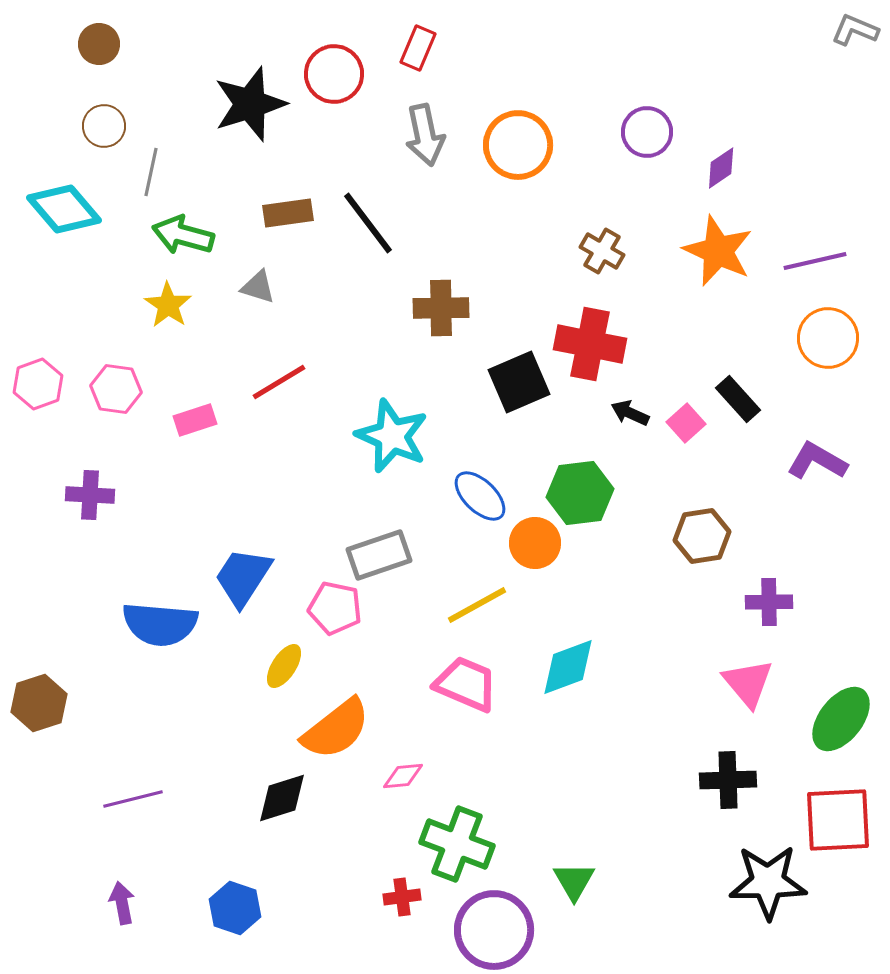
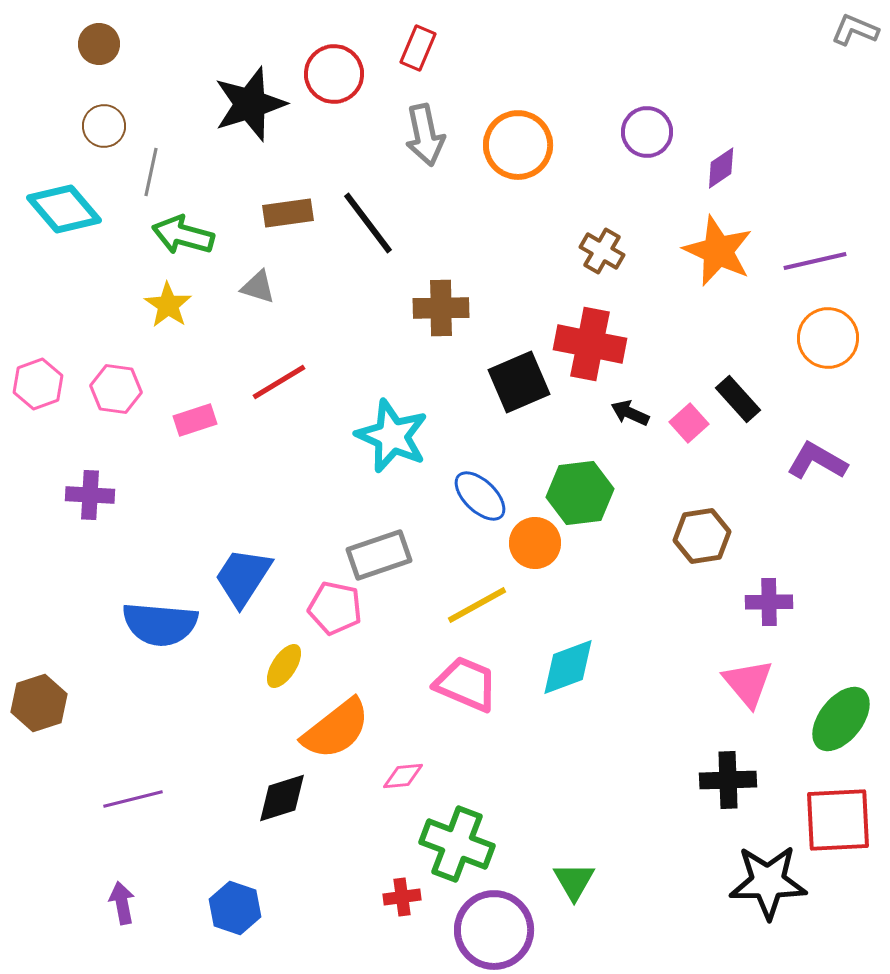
pink square at (686, 423): moved 3 px right
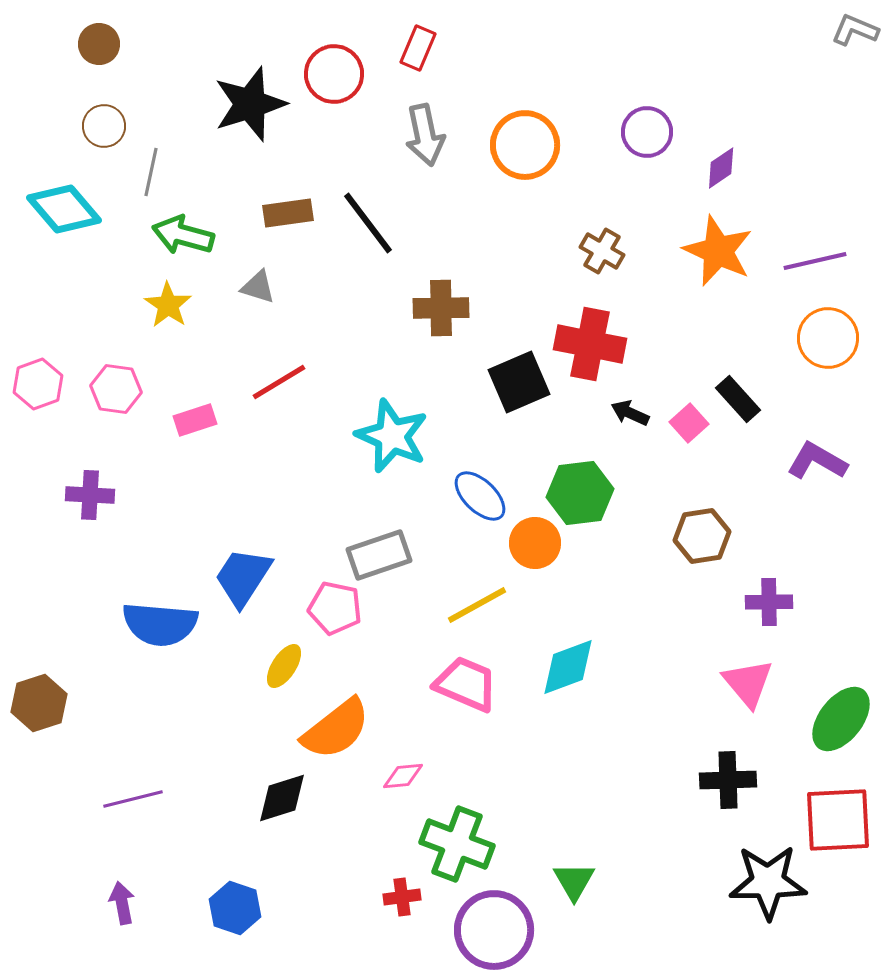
orange circle at (518, 145): moved 7 px right
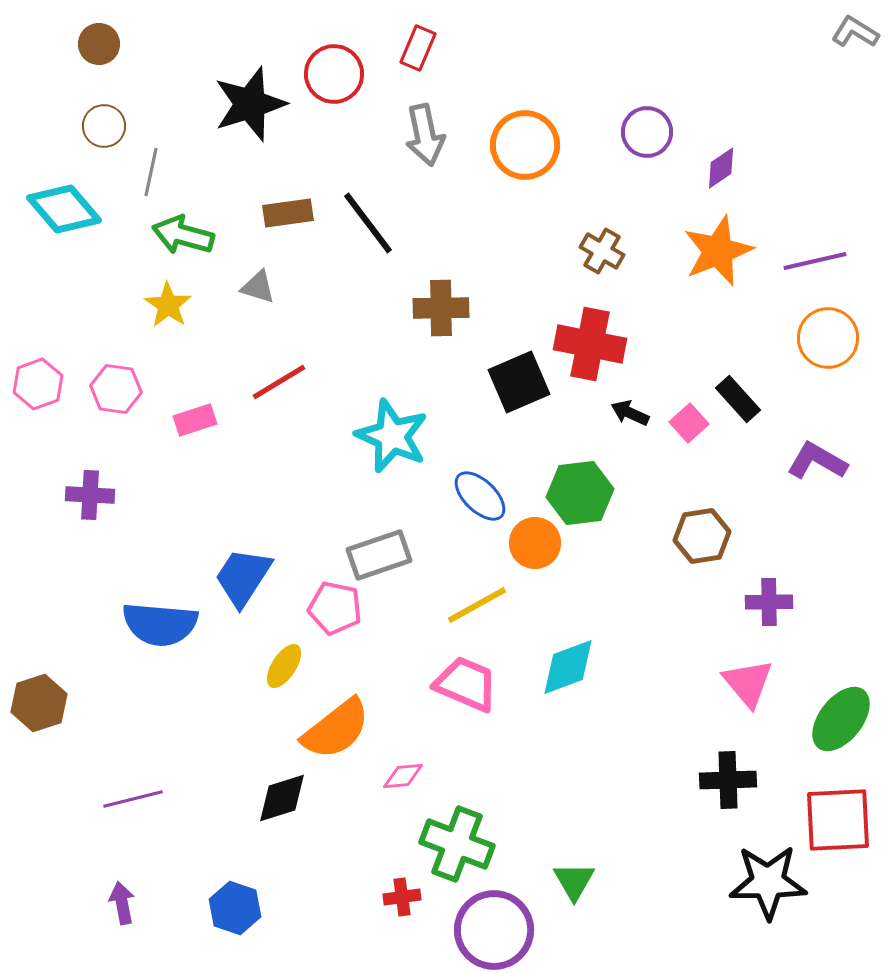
gray L-shape at (855, 30): moved 2 px down; rotated 9 degrees clockwise
orange star at (718, 251): rotated 26 degrees clockwise
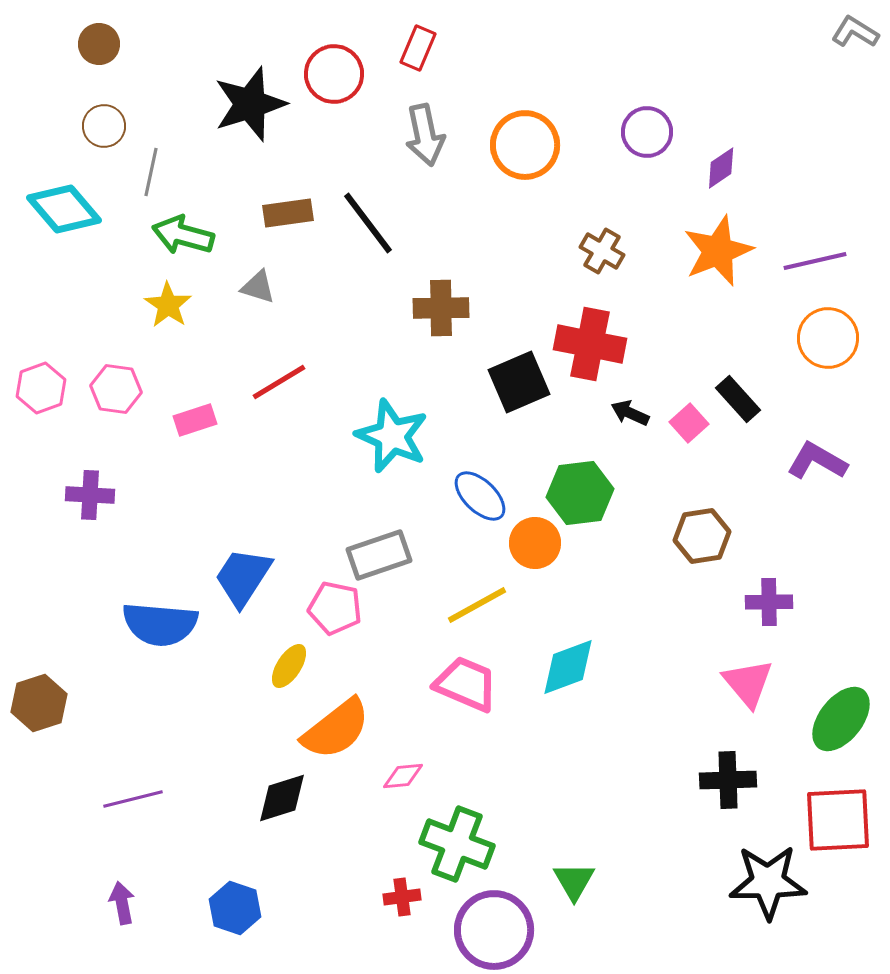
pink hexagon at (38, 384): moved 3 px right, 4 px down
yellow ellipse at (284, 666): moved 5 px right
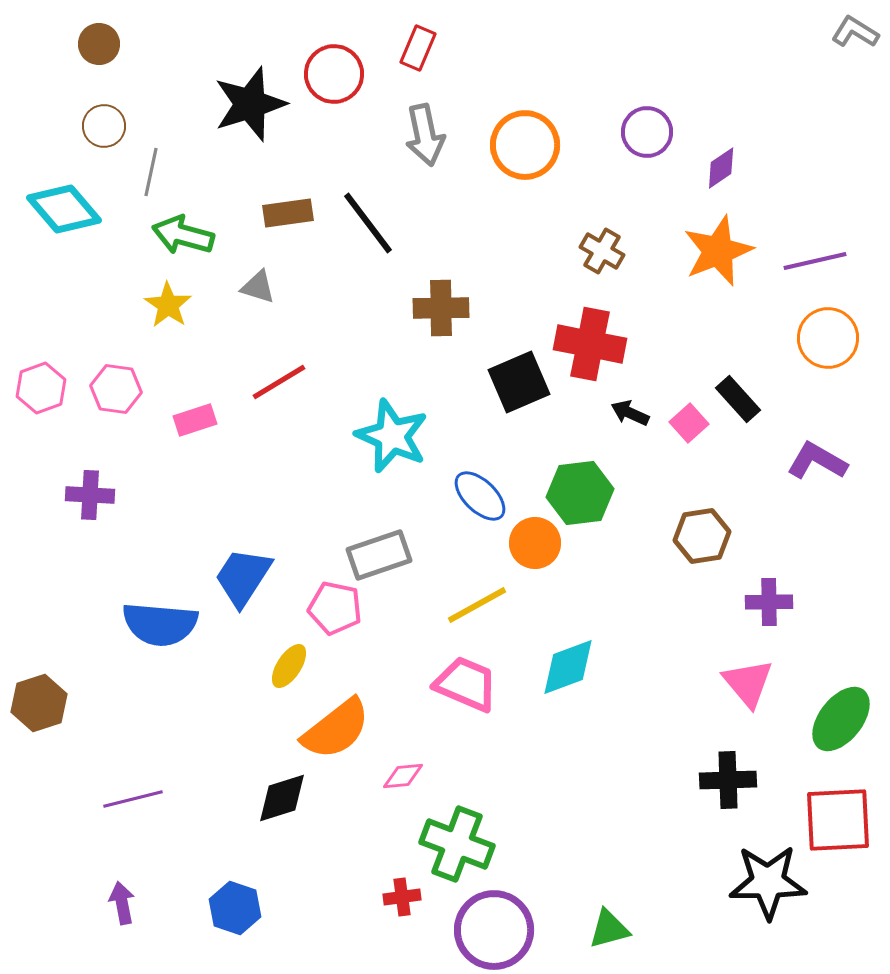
green triangle at (574, 881): moved 35 px right, 48 px down; rotated 45 degrees clockwise
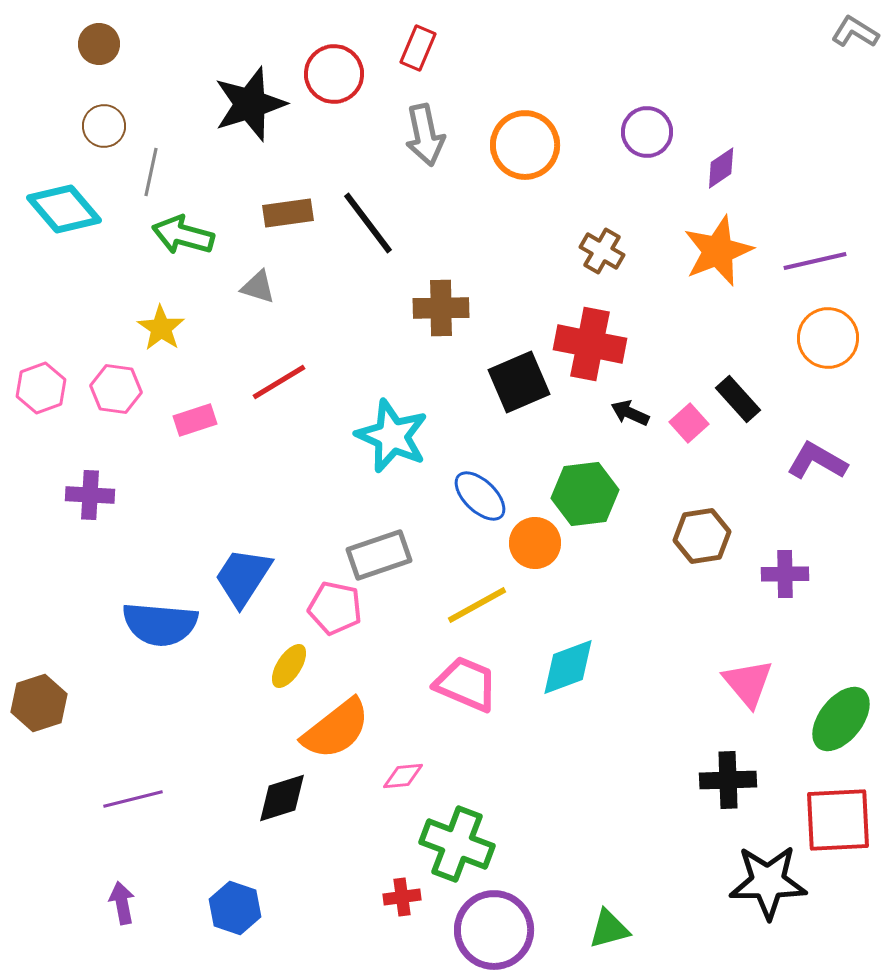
yellow star at (168, 305): moved 7 px left, 23 px down
green hexagon at (580, 493): moved 5 px right, 1 px down
purple cross at (769, 602): moved 16 px right, 28 px up
